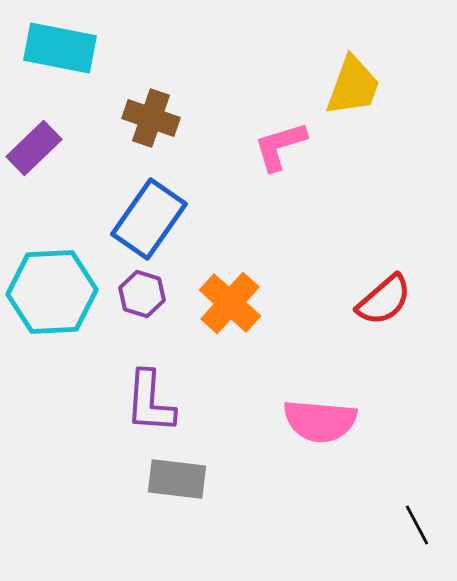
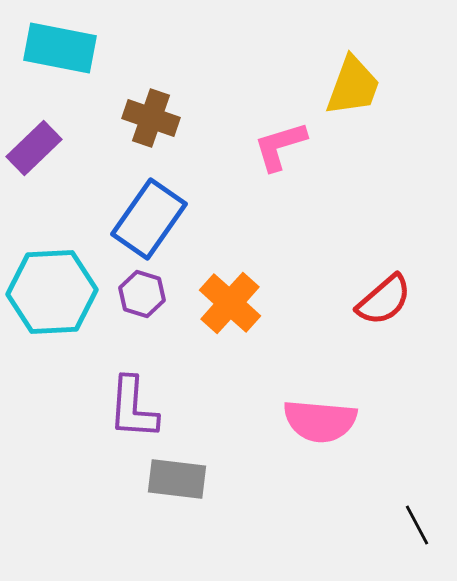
purple L-shape: moved 17 px left, 6 px down
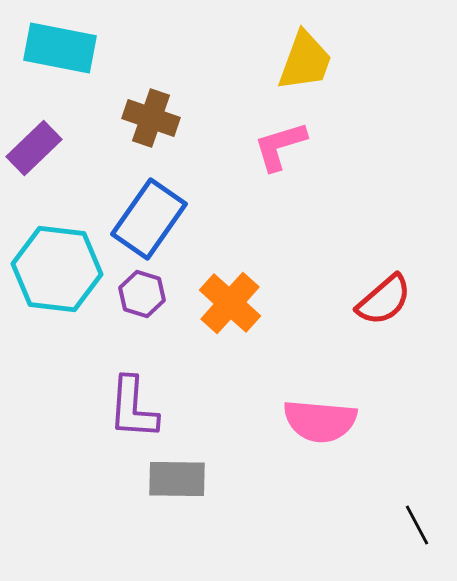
yellow trapezoid: moved 48 px left, 25 px up
cyan hexagon: moved 5 px right, 23 px up; rotated 10 degrees clockwise
gray rectangle: rotated 6 degrees counterclockwise
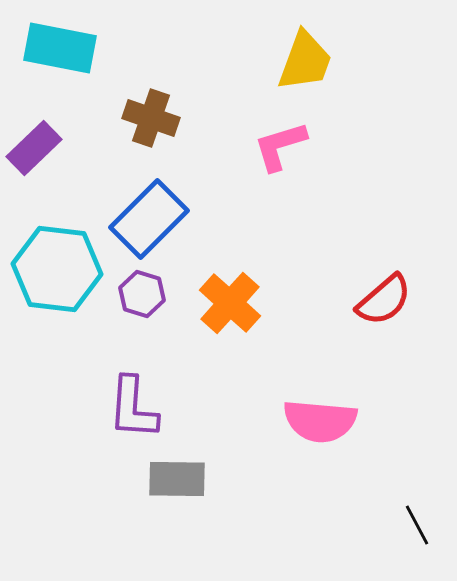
blue rectangle: rotated 10 degrees clockwise
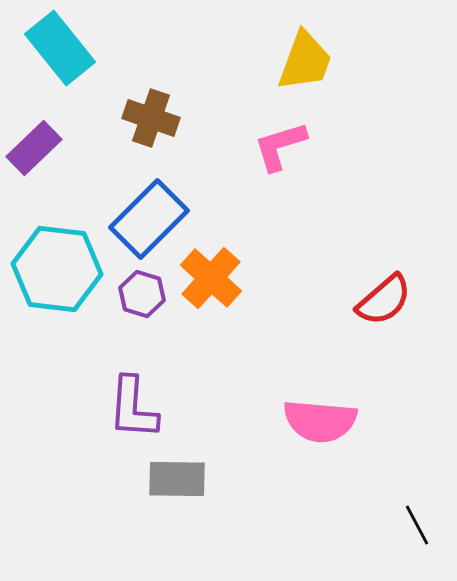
cyan rectangle: rotated 40 degrees clockwise
orange cross: moved 19 px left, 25 px up
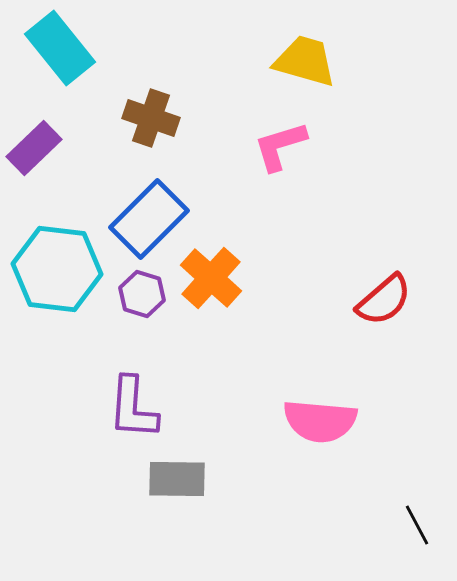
yellow trapezoid: rotated 94 degrees counterclockwise
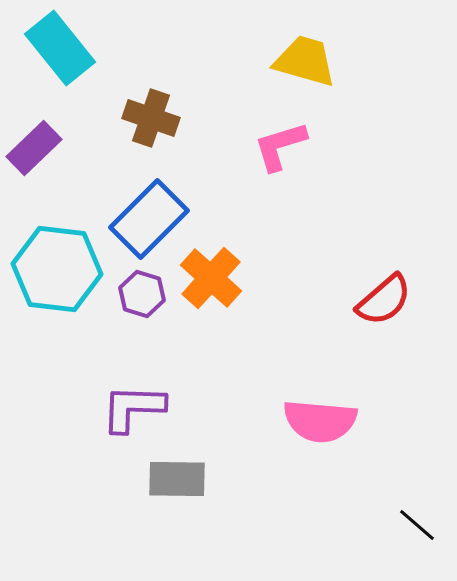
purple L-shape: rotated 88 degrees clockwise
black line: rotated 21 degrees counterclockwise
